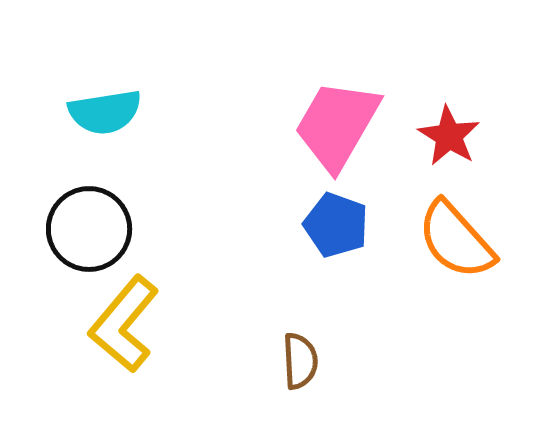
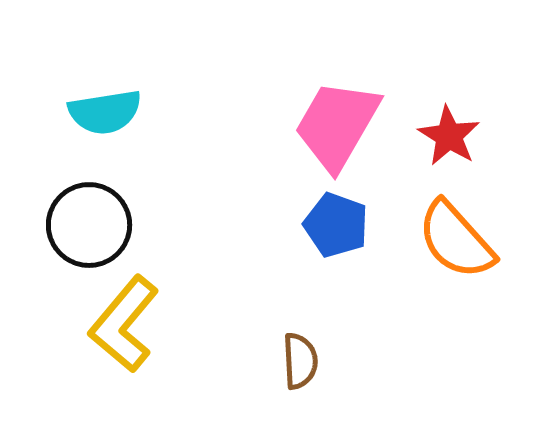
black circle: moved 4 px up
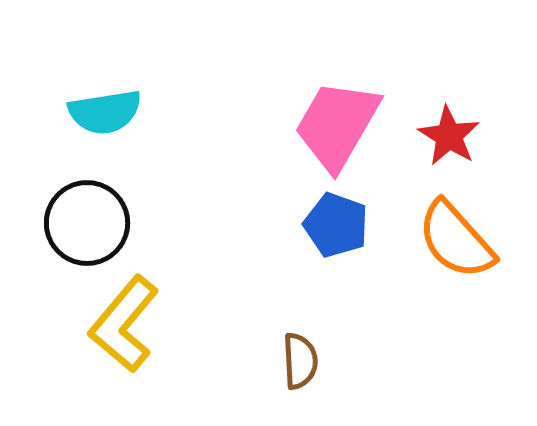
black circle: moved 2 px left, 2 px up
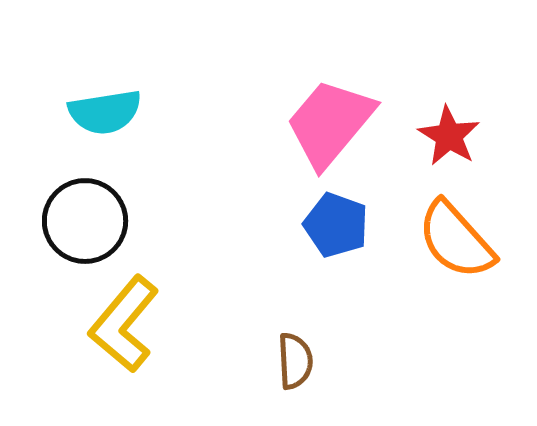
pink trapezoid: moved 7 px left, 2 px up; rotated 10 degrees clockwise
black circle: moved 2 px left, 2 px up
brown semicircle: moved 5 px left
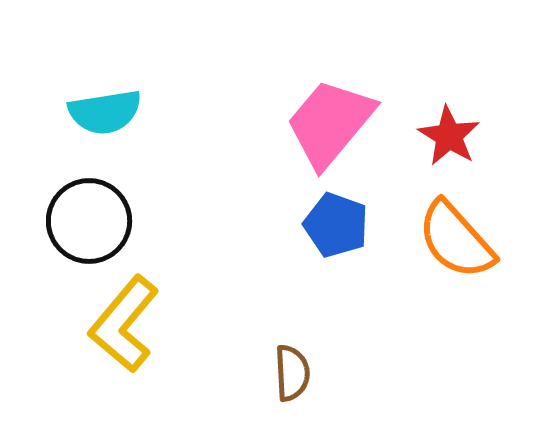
black circle: moved 4 px right
brown semicircle: moved 3 px left, 12 px down
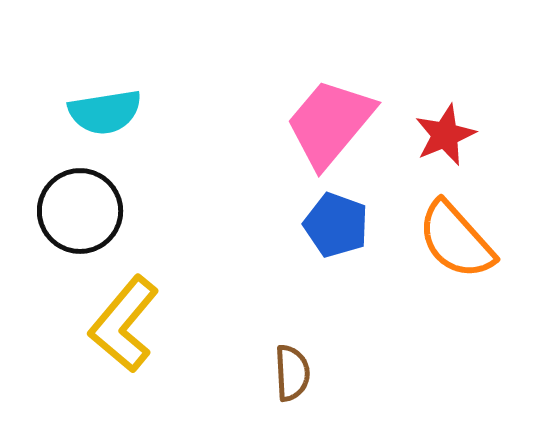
red star: moved 4 px left, 1 px up; rotated 18 degrees clockwise
black circle: moved 9 px left, 10 px up
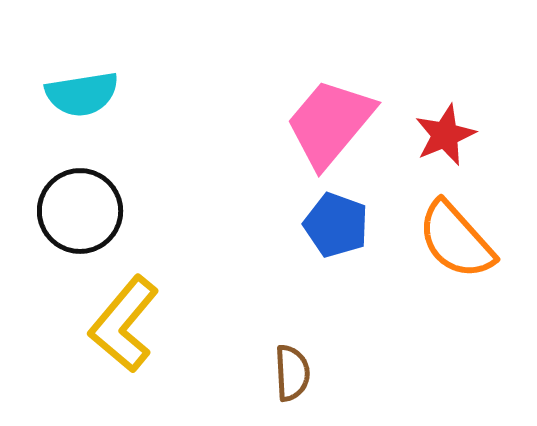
cyan semicircle: moved 23 px left, 18 px up
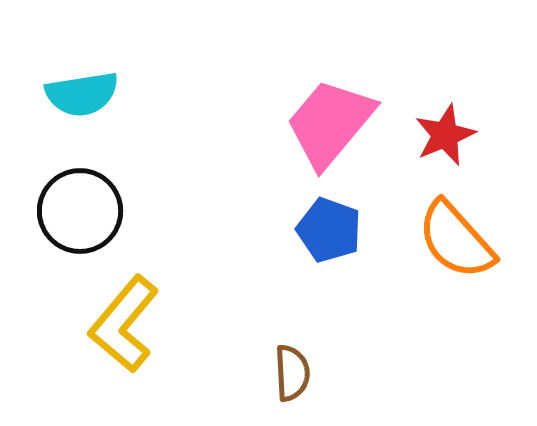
blue pentagon: moved 7 px left, 5 px down
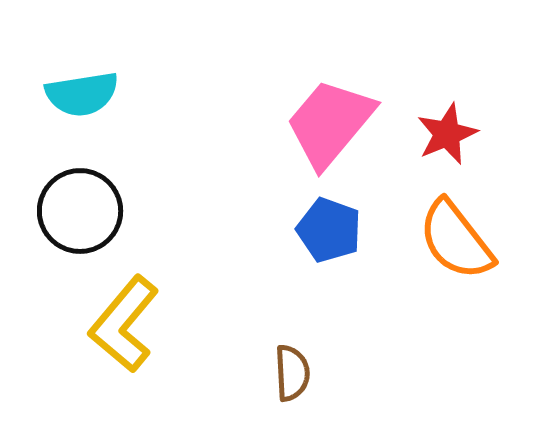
red star: moved 2 px right, 1 px up
orange semicircle: rotated 4 degrees clockwise
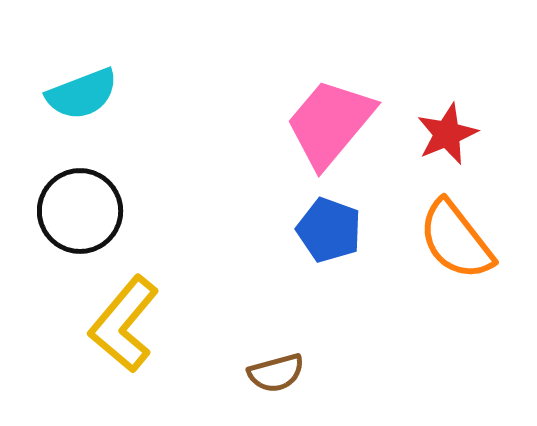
cyan semicircle: rotated 12 degrees counterclockwise
brown semicircle: moved 16 px left; rotated 78 degrees clockwise
